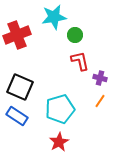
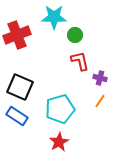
cyan star: rotated 10 degrees clockwise
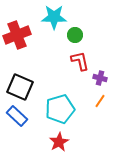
blue rectangle: rotated 10 degrees clockwise
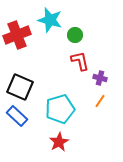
cyan star: moved 4 px left, 3 px down; rotated 15 degrees clockwise
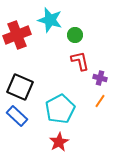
cyan pentagon: rotated 12 degrees counterclockwise
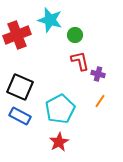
purple cross: moved 2 px left, 4 px up
blue rectangle: moved 3 px right; rotated 15 degrees counterclockwise
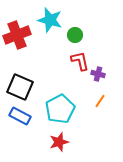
red star: rotated 12 degrees clockwise
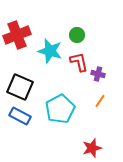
cyan star: moved 31 px down
green circle: moved 2 px right
red L-shape: moved 1 px left, 1 px down
red star: moved 33 px right, 6 px down
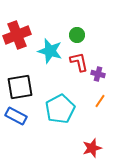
black square: rotated 32 degrees counterclockwise
blue rectangle: moved 4 px left
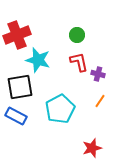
cyan star: moved 12 px left, 9 px down
